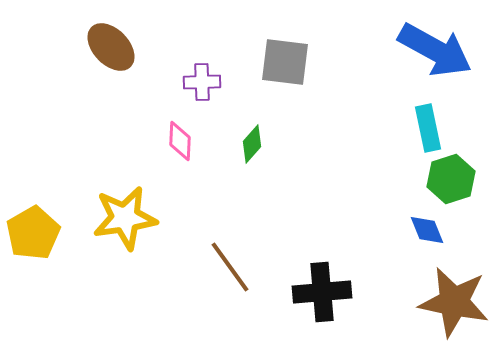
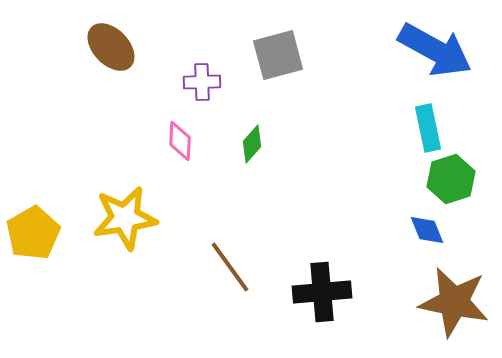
gray square: moved 7 px left, 7 px up; rotated 22 degrees counterclockwise
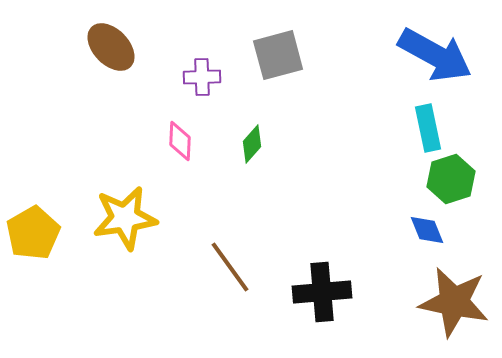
blue arrow: moved 5 px down
purple cross: moved 5 px up
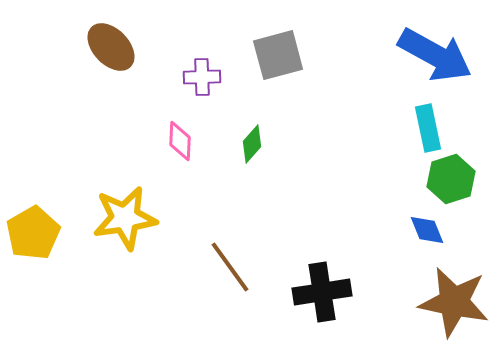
black cross: rotated 4 degrees counterclockwise
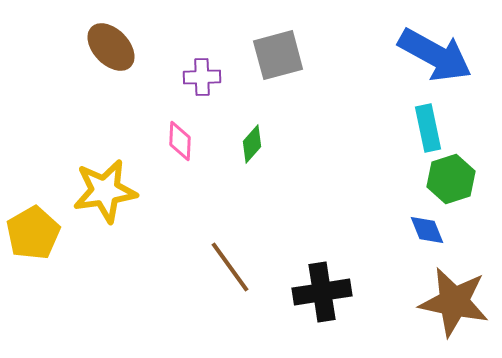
yellow star: moved 20 px left, 27 px up
